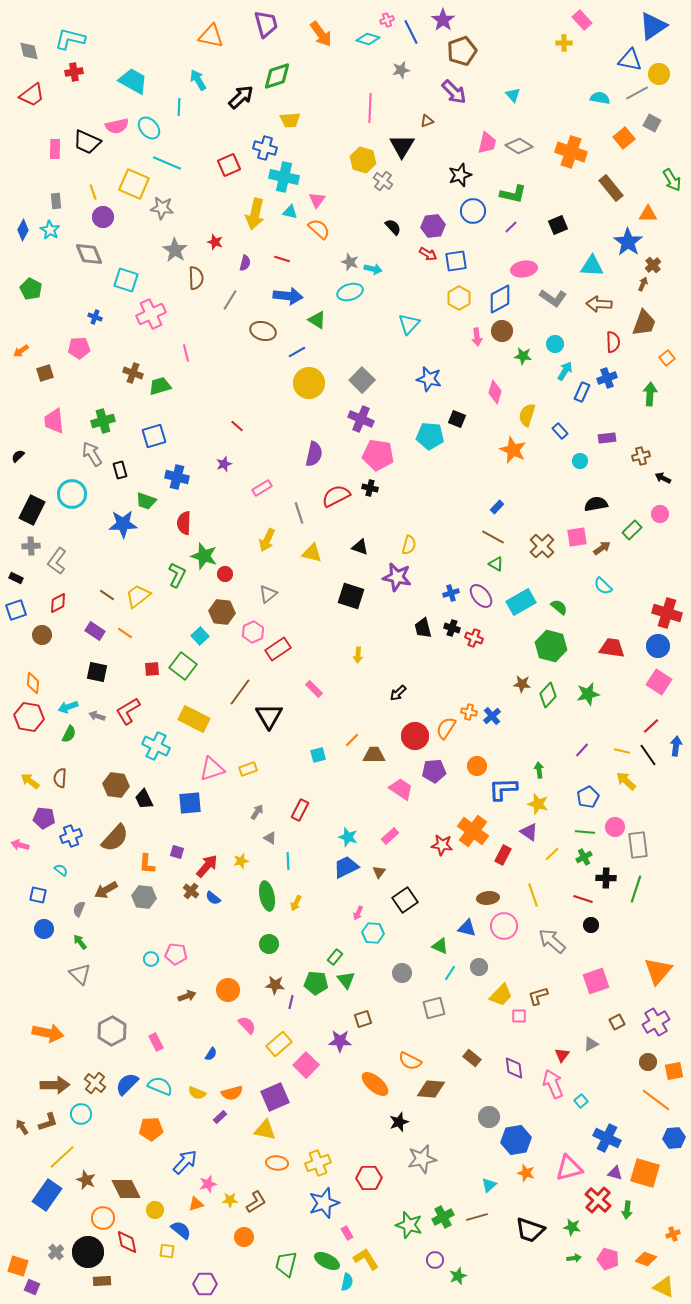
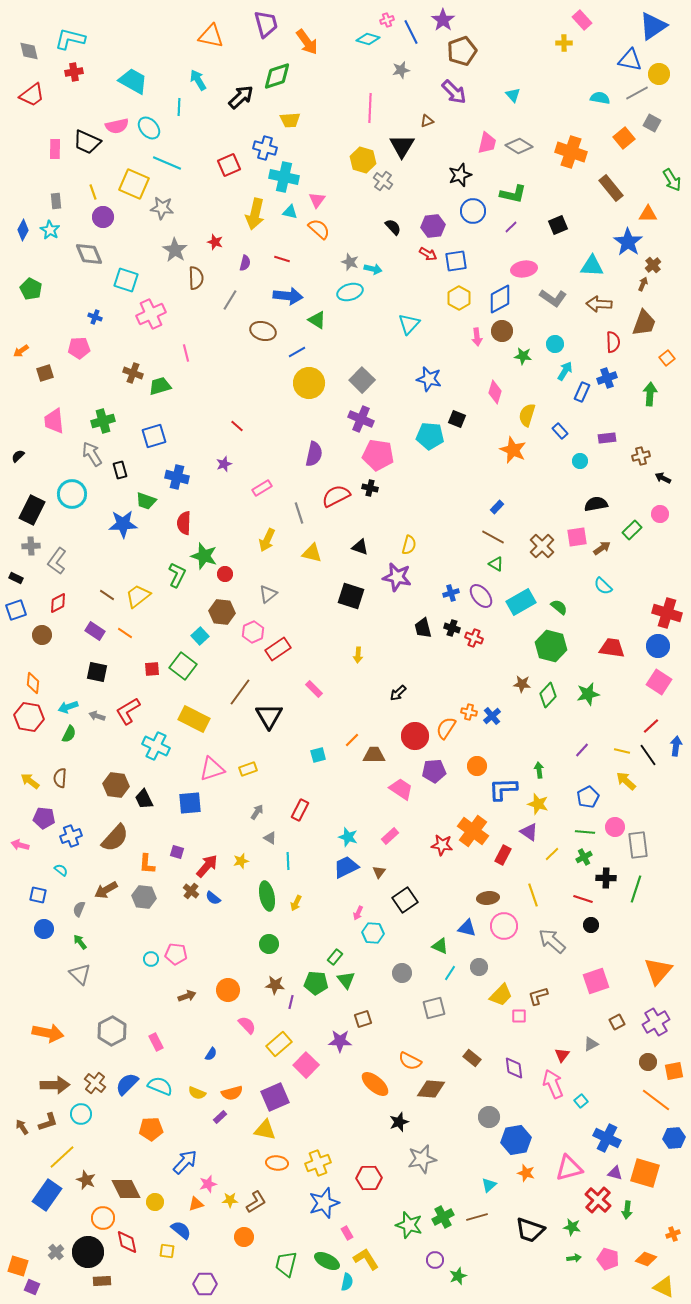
orange arrow at (321, 34): moved 14 px left, 8 px down
yellow circle at (155, 1210): moved 8 px up
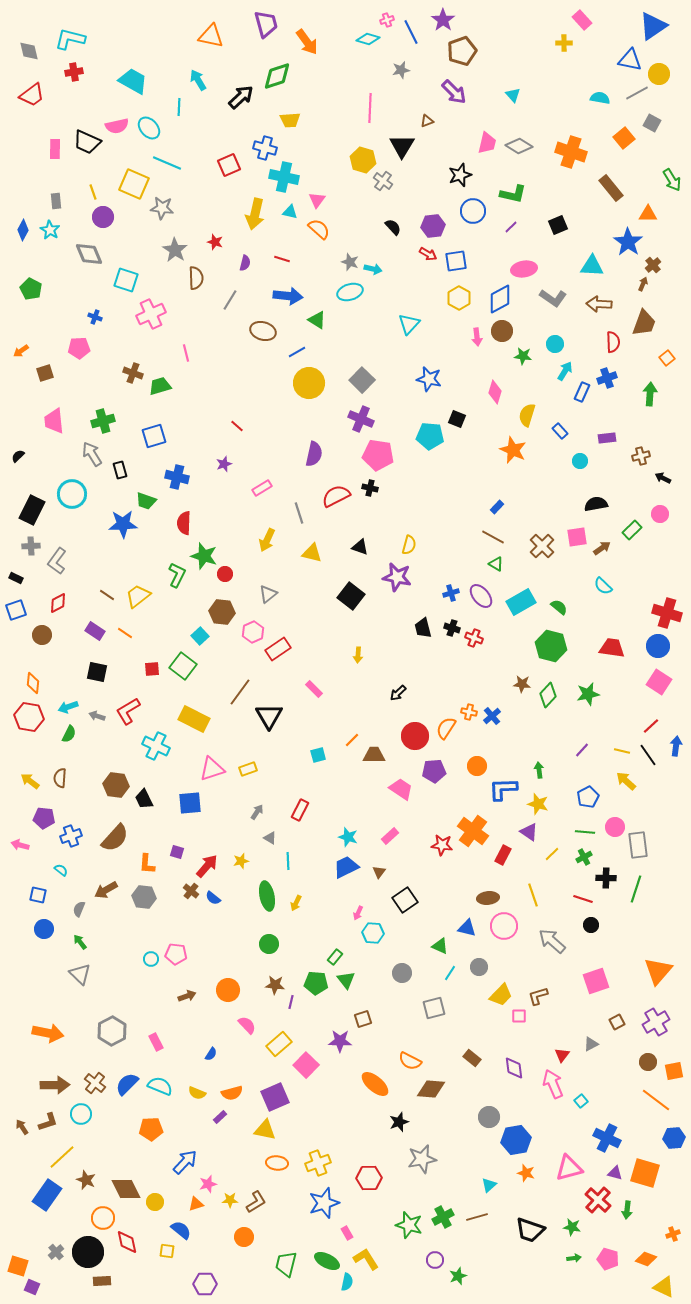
black square at (351, 596): rotated 20 degrees clockwise
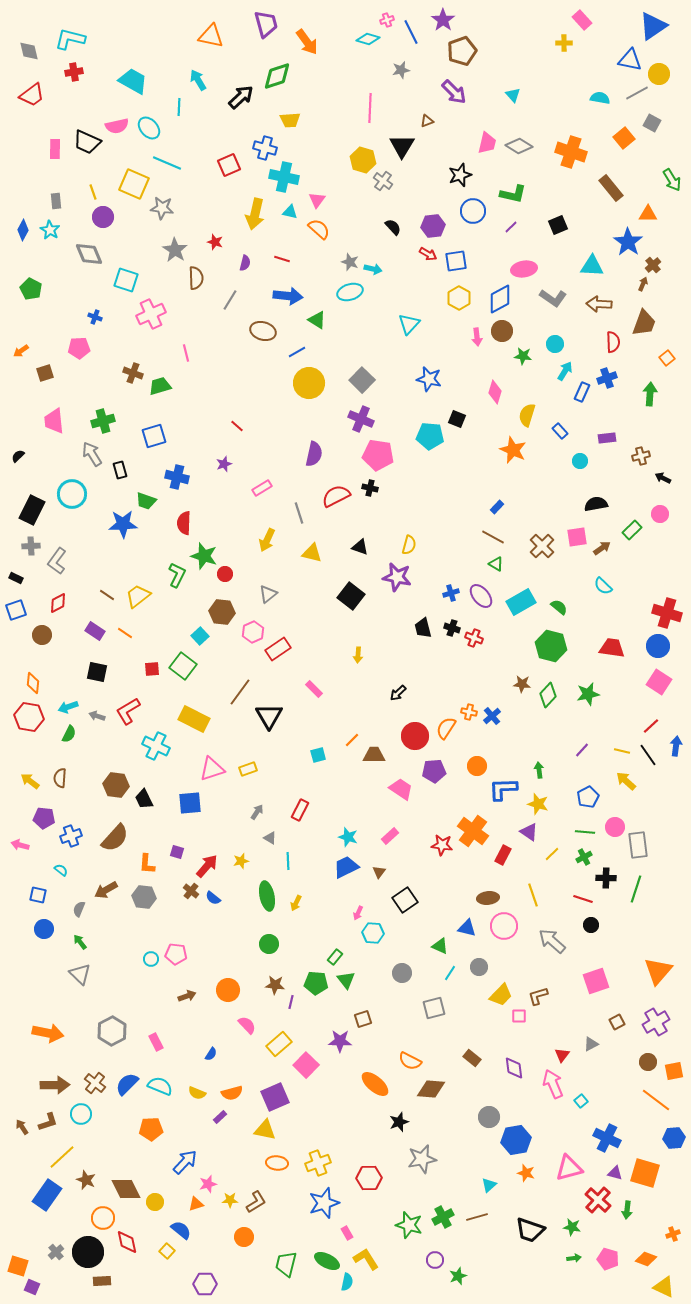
yellow square at (167, 1251): rotated 35 degrees clockwise
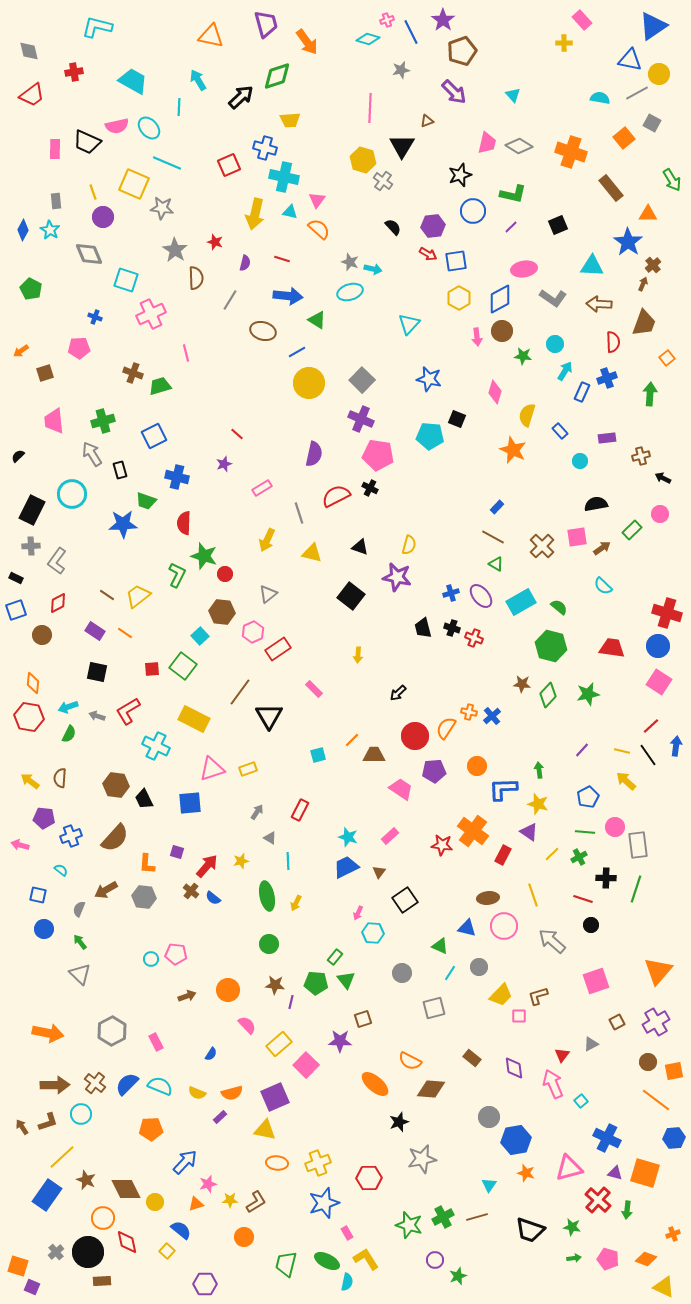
cyan L-shape at (70, 39): moved 27 px right, 12 px up
red line at (237, 426): moved 8 px down
blue square at (154, 436): rotated 10 degrees counterclockwise
black cross at (370, 488): rotated 14 degrees clockwise
green cross at (584, 857): moved 5 px left
cyan triangle at (489, 1185): rotated 14 degrees counterclockwise
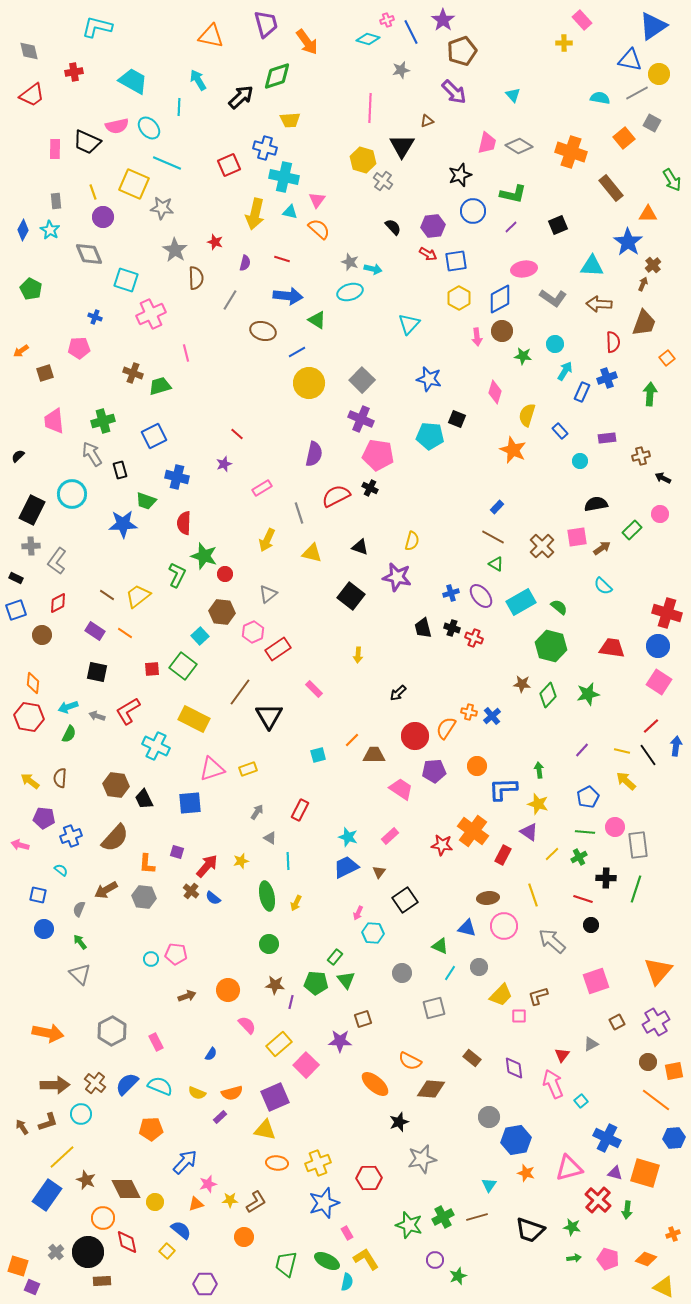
yellow semicircle at (409, 545): moved 3 px right, 4 px up
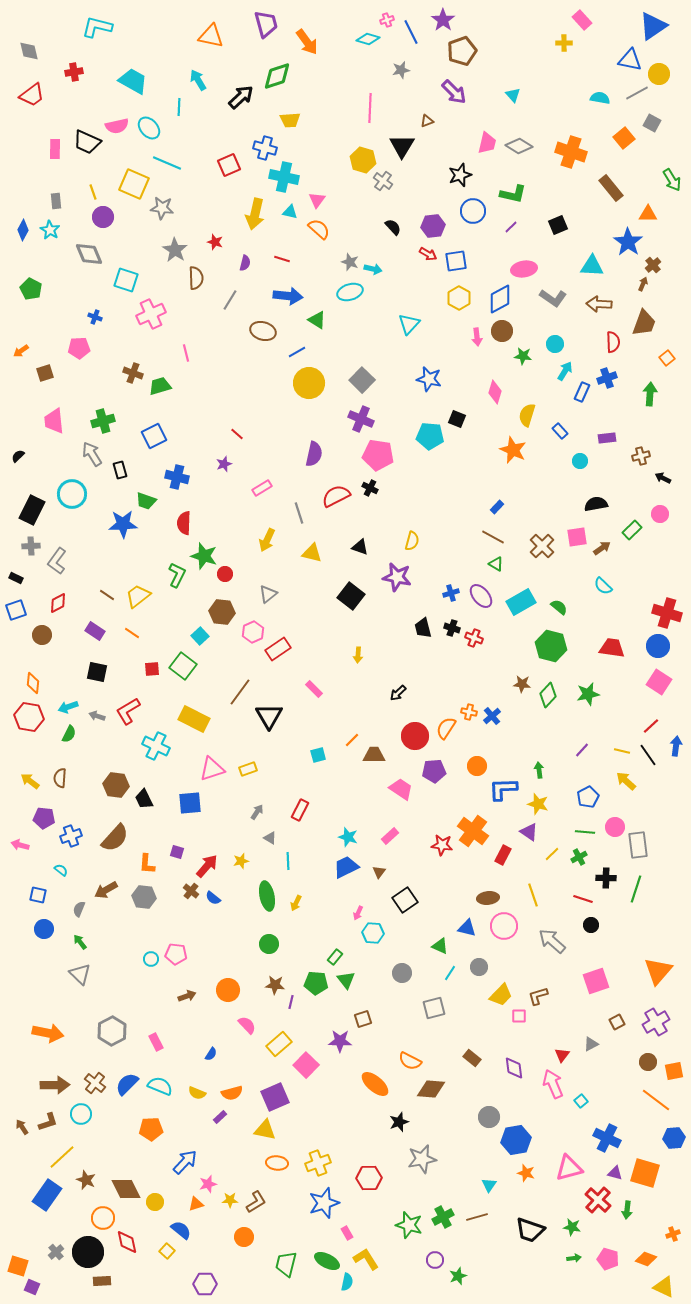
orange line at (125, 633): moved 7 px right
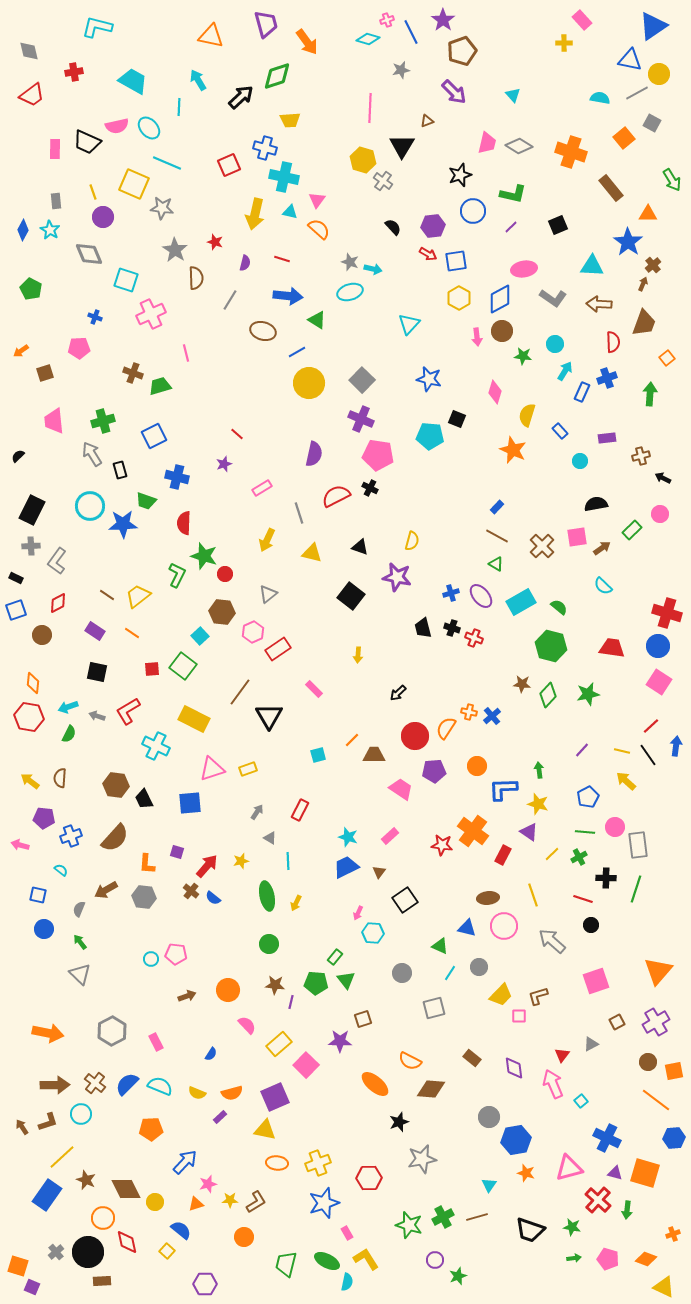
cyan circle at (72, 494): moved 18 px right, 12 px down
brown line at (493, 537): moved 4 px right, 1 px up
